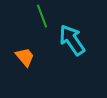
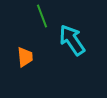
orange trapezoid: rotated 35 degrees clockwise
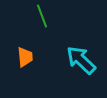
cyan arrow: moved 9 px right, 20 px down; rotated 12 degrees counterclockwise
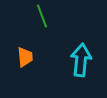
cyan arrow: rotated 52 degrees clockwise
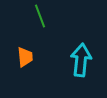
green line: moved 2 px left
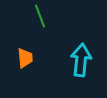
orange trapezoid: moved 1 px down
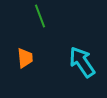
cyan arrow: moved 1 px right, 2 px down; rotated 40 degrees counterclockwise
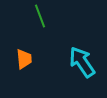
orange trapezoid: moved 1 px left, 1 px down
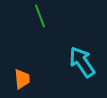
orange trapezoid: moved 2 px left, 20 px down
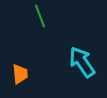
orange trapezoid: moved 2 px left, 5 px up
